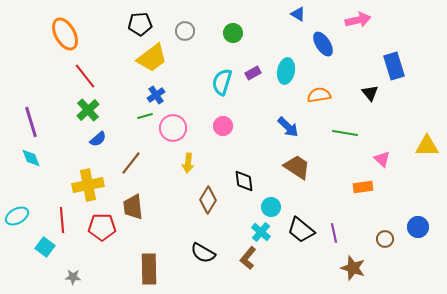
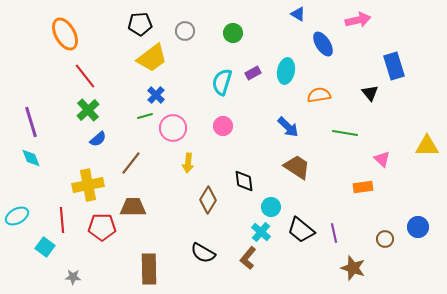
blue cross at (156, 95): rotated 12 degrees counterclockwise
brown trapezoid at (133, 207): rotated 96 degrees clockwise
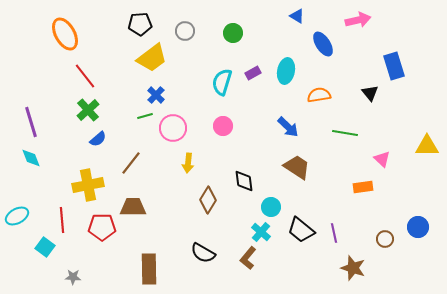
blue triangle at (298, 14): moved 1 px left, 2 px down
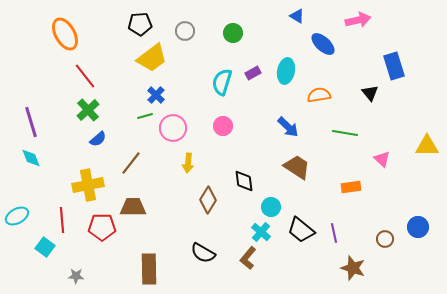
blue ellipse at (323, 44): rotated 15 degrees counterclockwise
orange rectangle at (363, 187): moved 12 px left
gray star at (73, 277): moved 3 px right, 1 px up
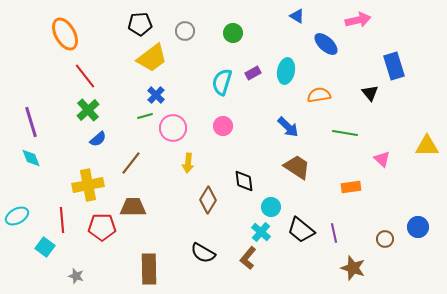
blue ellipse at (323, 44): moved 3 px right
gray star at (76, 276): rotated 14 degrees clockwise
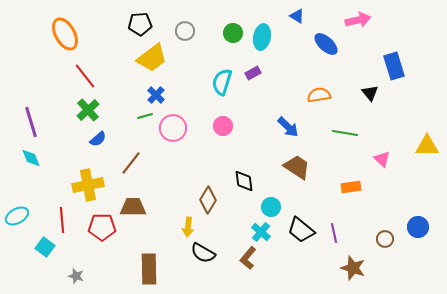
cyan ellipse at (286, 71): moved 24 px left, 34 px up
yellow arrow at (188, 163): moved 64 px down
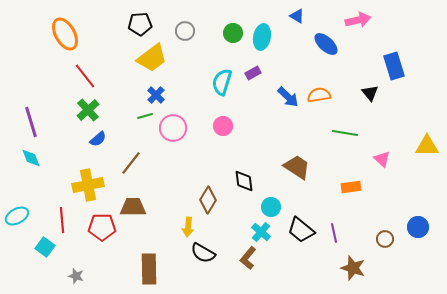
blue arrow at (288, 127): moved 30 px up
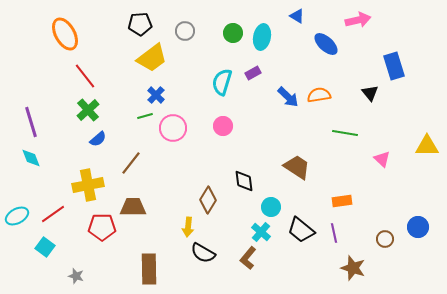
orange rectangle at (351, 187): moved 9 px left, 14 px down
red line at (62, 220): moved 9 px left, 6 px up; rotated 60 degrees clockwise
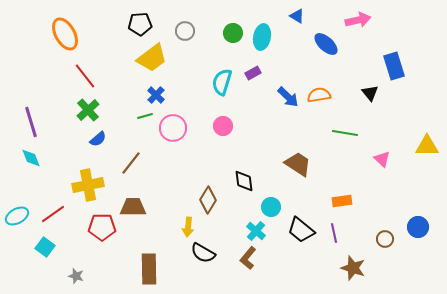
brown trapezoid at (297, 167): moved 1 px right, 3 px up
cyan cross at (261, 232): moved 5 px left, 1 px up
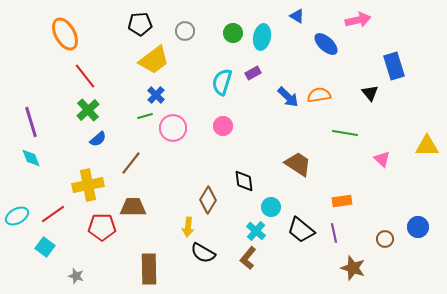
yellow trapezoid at (152, 58): moved 2 px right, 2 px down
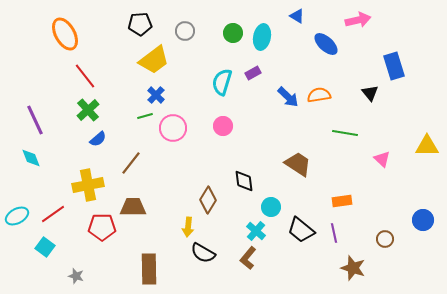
purple line at (31, 122): moved 4 px right, 2 px up; rotated 8 degrees counterclockwise
blue circle at (418, 227): moved 5 px right, 7 px up
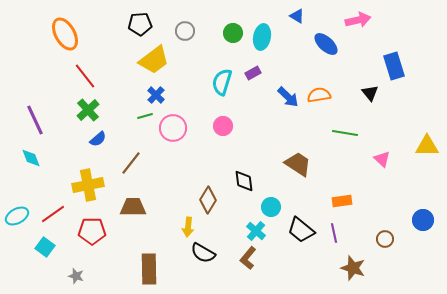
red pentagon at (102, 227): moved 10 px left, 4 px down
